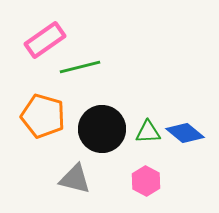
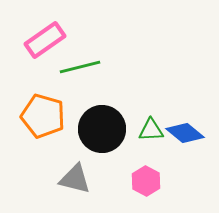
green triangle: moved 3 px right, 2 px up
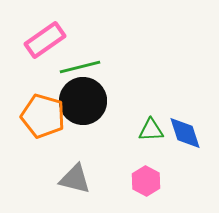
black circle: moved 19 px left, 28 px up
blue diamond: rotated 33 degrees clockwise
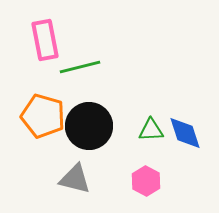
pink rectangle: rotated 66 degrees counterclockwise
black circle: moved 6 px right, 25 px down
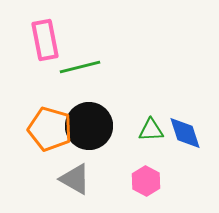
orange pentagon: moved 7 px right, 13 px down
gray triangle: rotated 16 degrees clockwise
